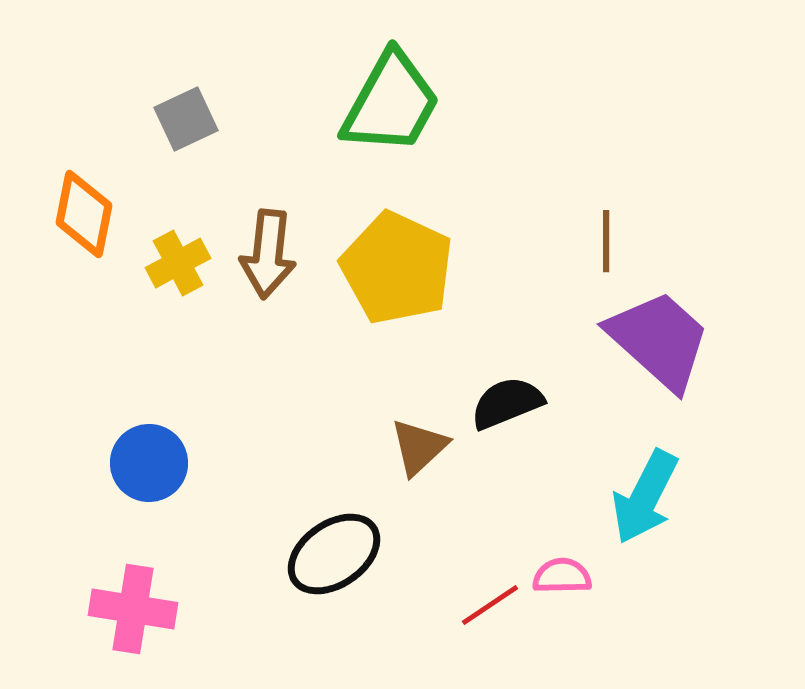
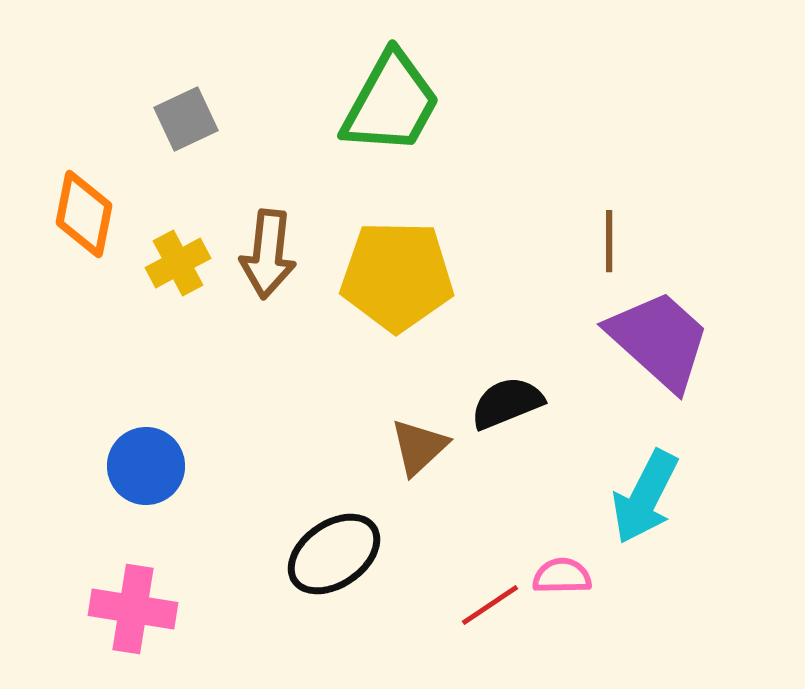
brown line: moved 3 px right
yellow pentagon: moved 8 px down; rotated 24 degrees counterclockwise
blue circle: moved 3 px left, 3 px down
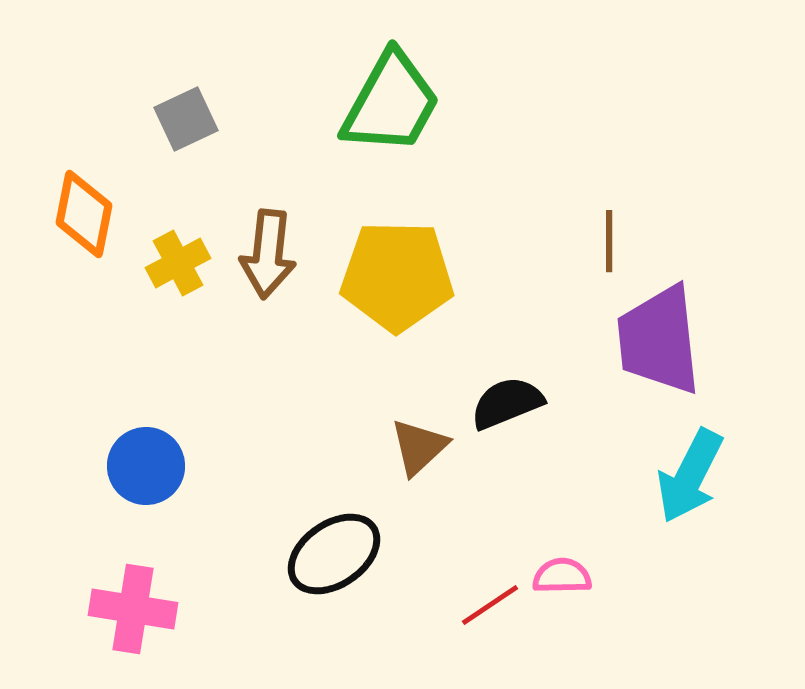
purple trapezoid: rotated 138 degrees counterclockwise
cyan arrow: moved 45 px right, 21 px up
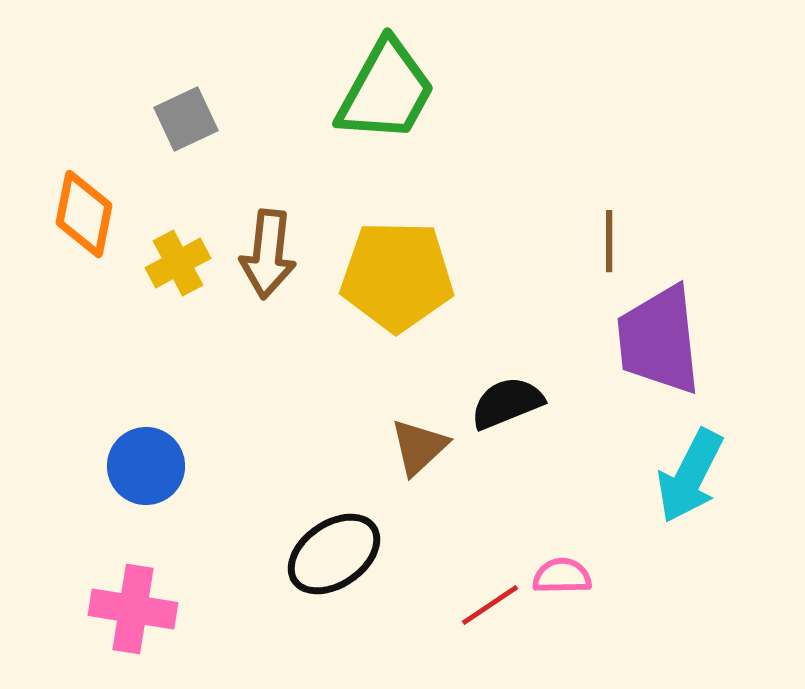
green trapezoid: moved 5 px left, 12 px up
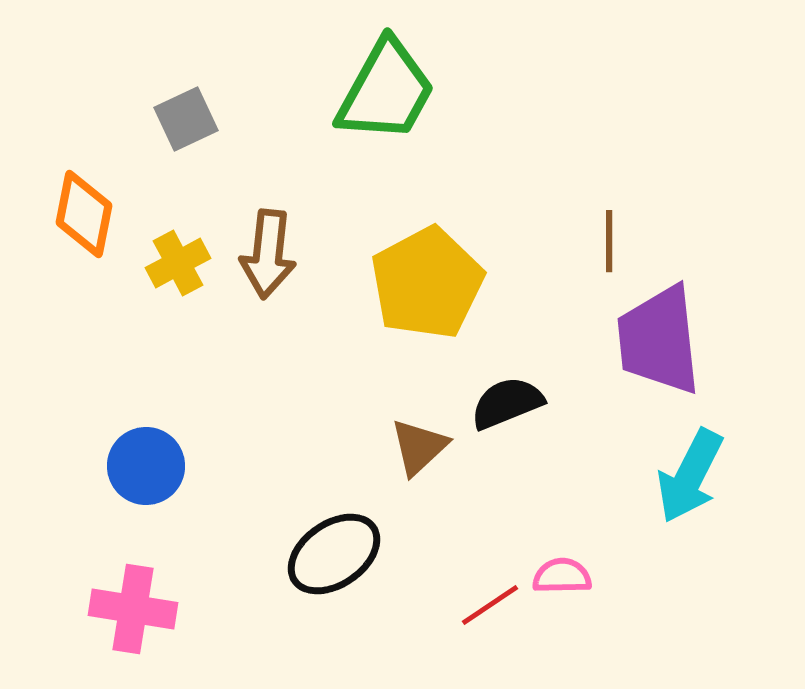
yellow pentagon: moved 30 px right, 7 px down; rotated 29 degrees counterclockwise
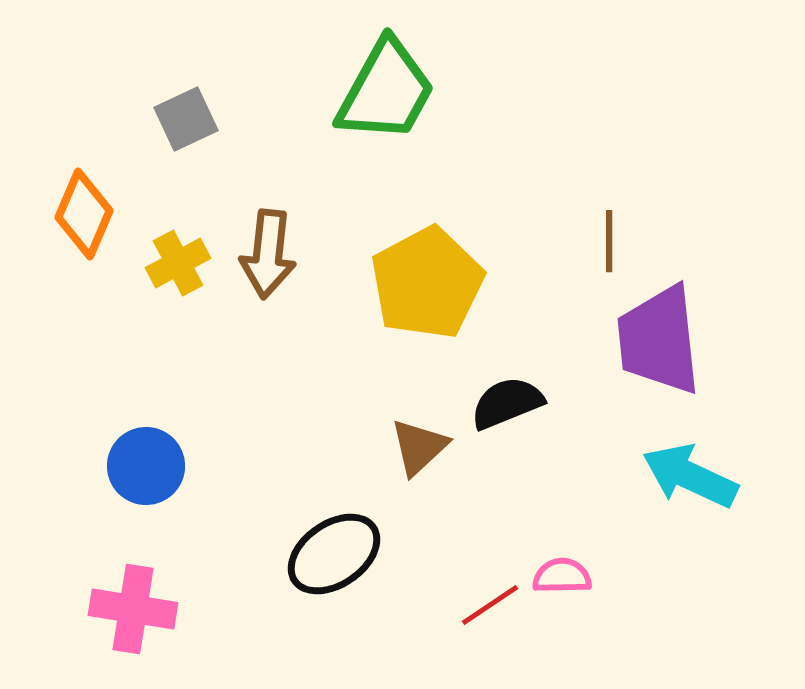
orange diamond: rotated 12 degrees clockwise
cyan arrow: rotated 88 degrees clockwise
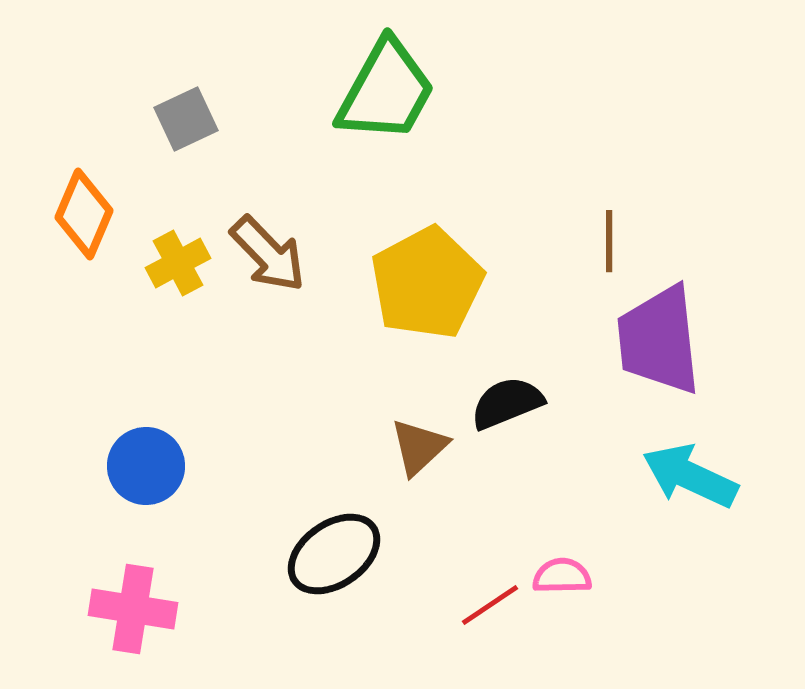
brown arrow: rotated 50 degrees counterclockwise
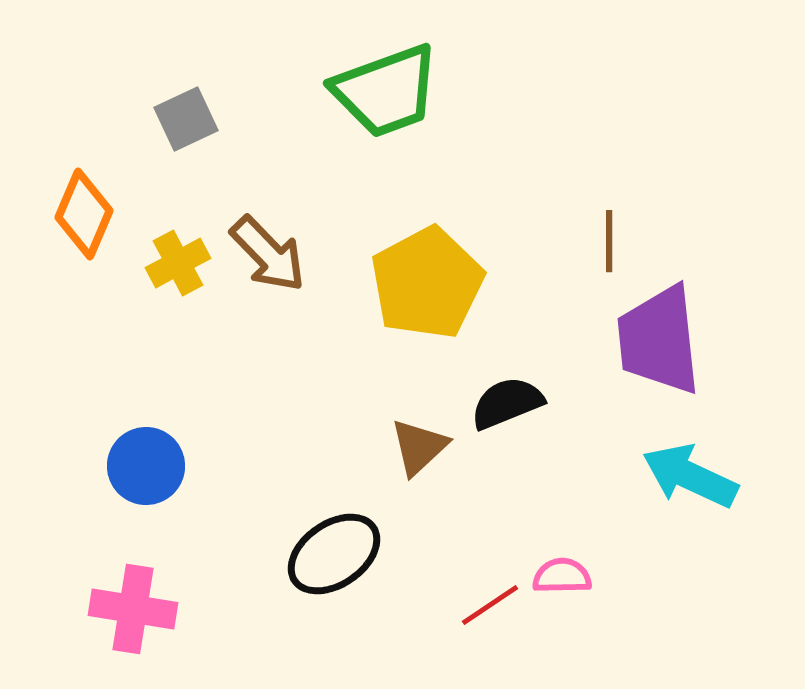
green trapezoid: rotated 41 degrees clockwise
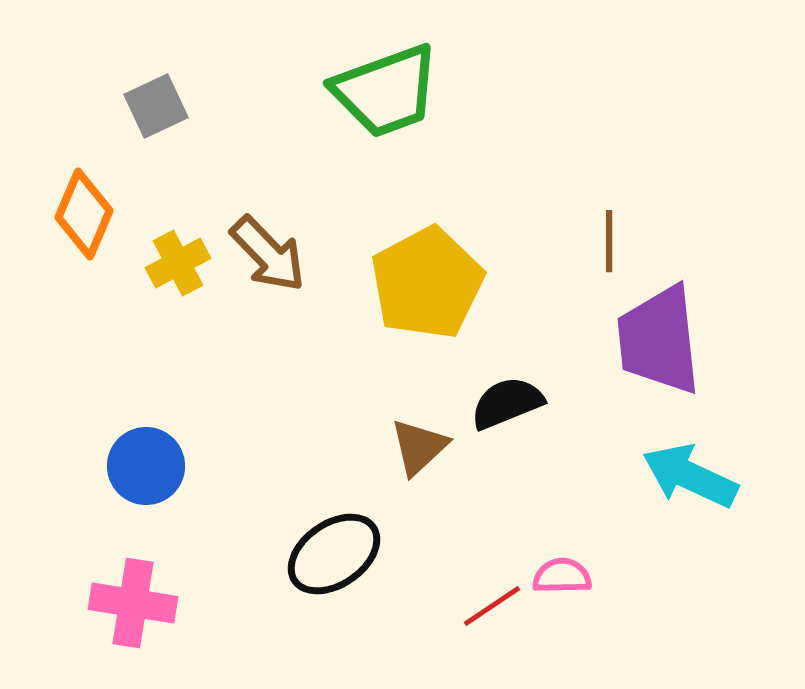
gray square: moved 30 px left, 13 px up
red line: moved 2 px right, 1 px down
pink cross: moved 6 px up
